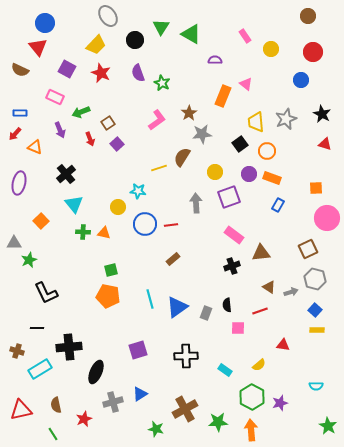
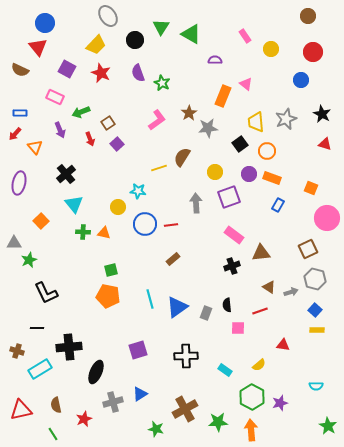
gray star at (202, 134): moved 6 px right, 6 px up
orange triangle at (35, 147): rotated 28 degrees clockwise
orange square at (316, 188): moved 5 px left; rotated 24 degrees clockwise
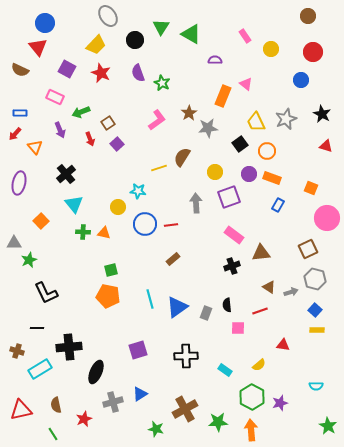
yellow trapezoid at (256, 122): rotated 20 degrees counterclockwise
red triangle at (325, 144): moved 1 px right, 2 px down
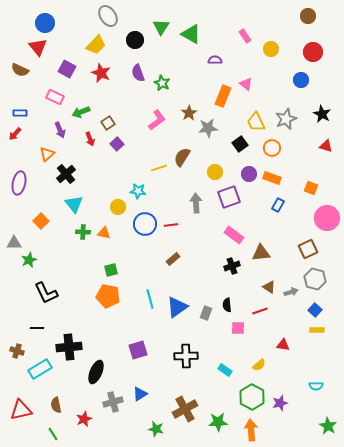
orange triangle at (35, 147): moved 12 px right, 7 px down; rotated 28 degrees clockwise
orange circle at (267, 151): moved 5 px right, 3 px up
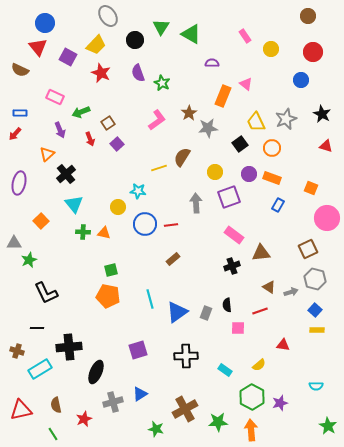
purple semicircle at (215, 60): moved 3 px left, 3 px down
purple square at (67, 69): moved 1 px right, 12 px up
blue triangle at (177, 307): moved 5 px down
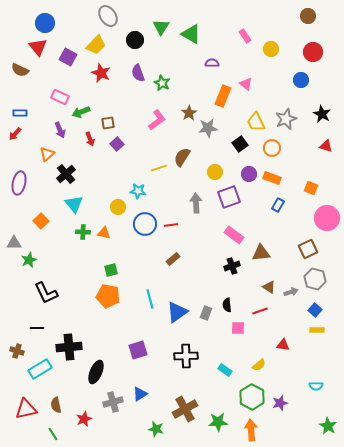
pink rectangle at (55, 97): moved 5 px right
brown square at (108, 123): rotated 24 degrees clockwise
red triangle at (21, 410): moved 5 px right, 1 px up
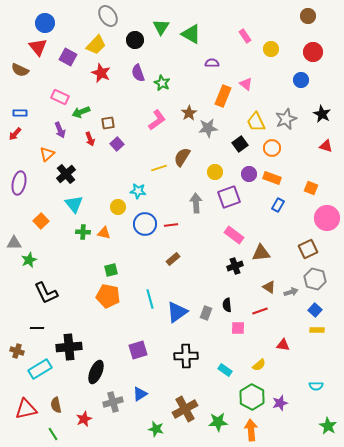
black cross at (232, 266): moved 3 px right
